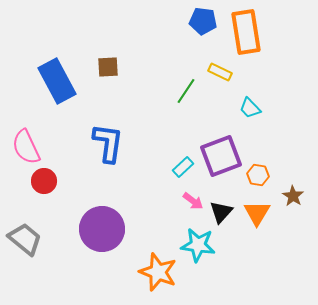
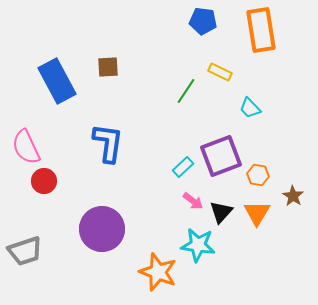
orange rectangle: moved 15 px right, 2 px up
gray trapezoid: moved 12 px down; rotated 123 degrees clockwise
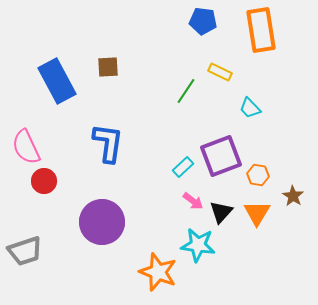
purple circle: moved 7 px up
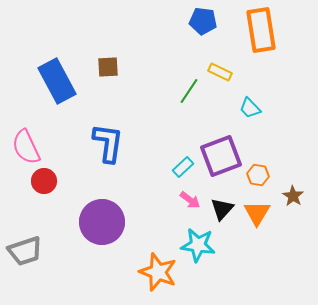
green line: moved 3 px right
pink arrow: moved 3 px left, 1 px up
black triangle: moved 1 px right, 3 px up
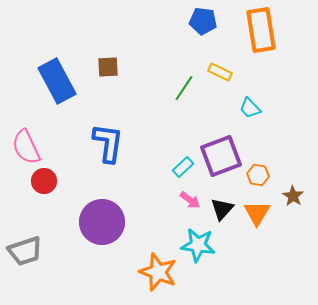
green line: moved 5 px left, 3 px up
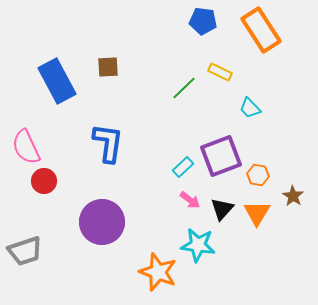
orange rectangle: rotated 24 degrees counterclockwise
green line: rotated 12 degrees clockwise
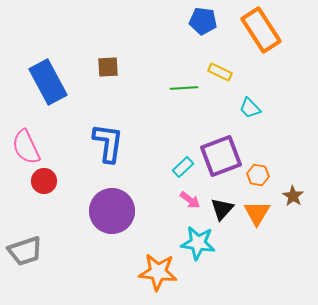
blue rectangle: moved 9 px left, 1 px down
green line: rotated 40 degrees clockwise
purple circle: moved 10 px right, 11 px up
cyan star: moved 2 px up
orange star: rotated 15 degrees counterclockwise
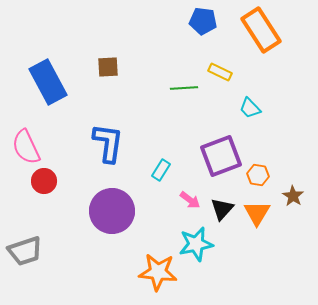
cyan rectangle: moved 22 px left, 3 px down; rotated 15 degrees counterclockwise
cyan star: moved 2 px left, 1 px down; rotated 20 degrees counterclockwise
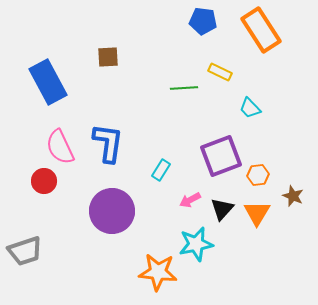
brown square: moved 10 px up
pink semicircle: moved 34 px right
orange hexagon: rotated 15 degrees counterclockwise
brown star: rotated 10 degrees counterclockwise
pink arrow: rotated 115 degrees clockwise
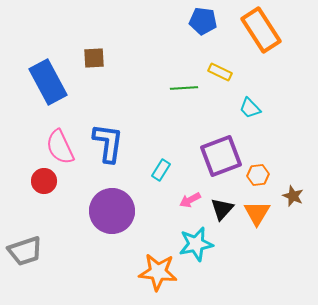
brown square: moved 14 px left, 1 px down
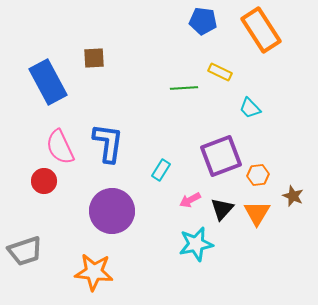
orange star: moved 64 px left
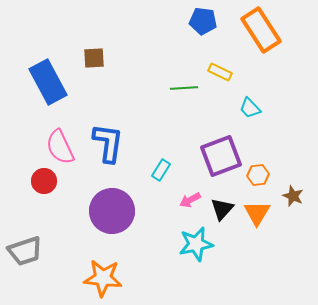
orange star: moved 9 px right, 6 px down
